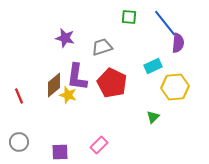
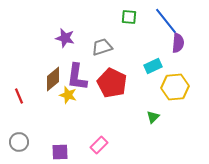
blue line: moved 1 px right, 2 px up
brown diamond: moved 1 px left, 6 px up
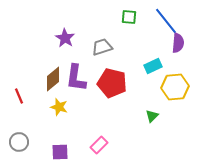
purple star: rotated 18 degrees clockwise
purple L-shape: moved 1 px left, 1 px down
red pentagon: rotated 12 degrees counterclockwise
yellow star: moved 9 px left, 12 px down
green triangle: moved 1 px left, 1 px up
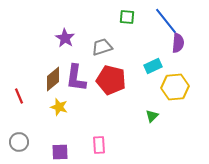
green square: moved 2 px left
red pentagon: moved 1 px left, 3 px up
pink rectangle: rotated 48 degrees counterclockwise
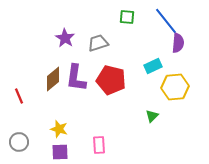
gray trapezoid: moved 4 px left, 4 px up
yellow star: moved 22 px down
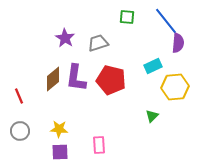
yellow star: rotated 12 degrees counterclockwise
gray circle: moved 1 px right, 11 px up
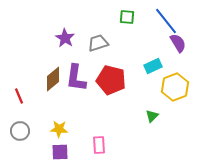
purple semicircle: rotated 36 degrees counterclockwise
yellow hexagon: rotated 16 degrees counterclockwise
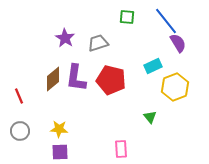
green triangle: moved 2 px left, 1 px down; rotated 24 degrees counterclockwise
pink rectangle: moved 22 px right, 4 px down
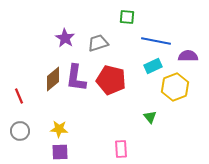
blue line: moved 10 px left, 20 px down; rotated 40 degrees counterclockwise
purple semicircle: moved 10 px right, 13 px down; rotated 60 degrees counterclockwise
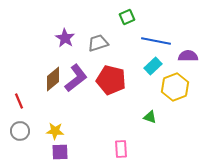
green square: rotated 28 degrees counterclockwise
cyan rectangle: rotated 18 degrees counterclockwise
purple L-shape: rotated 136 degrees counterclockwise
red line: moved 5 px down
green triangle: rotated 32 degrees counterclockwise
yellow star: moved 4 px left, 2 px down
